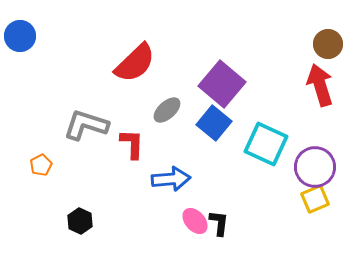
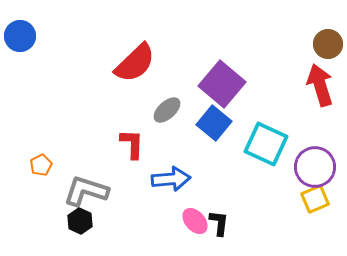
gray L-shape: moved 66 px down
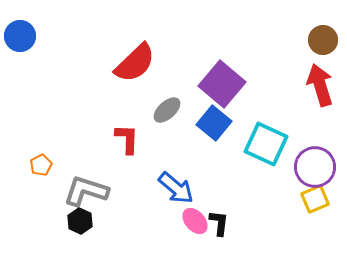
brown circle: moved 5 px left, 4 px up
red L-shape: moved 5 px left, 5 px up
blue arrow: moved 5 px right, 9 px down; rotated 45 degrees clockwise
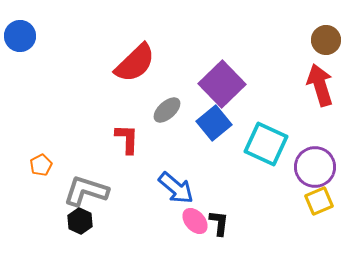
brown circle: moved 3 px right
purple square: rotated 6 degrees clockwise
blue square: rotated 12 degrees clockwise
yellow square: moved 4 px right, 2 px down
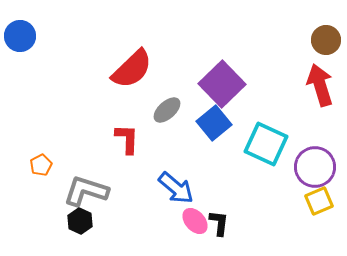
red semicircle: moved 3 px left, 6 px down
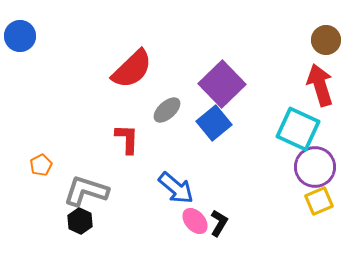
cyan square: moved 32 px right, 15 px up
black L-shape: rotated 24 degrees clockwise
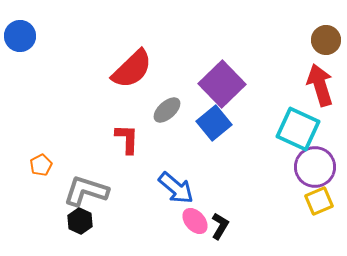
black L-shape: moved 1 px right, 3 px down
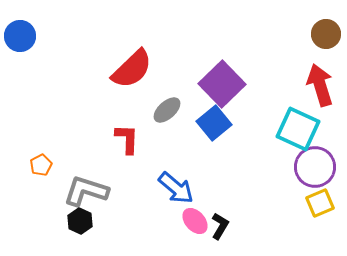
brown circle: moved 6 px up
yellow square: moved 1 px right, 2 px down
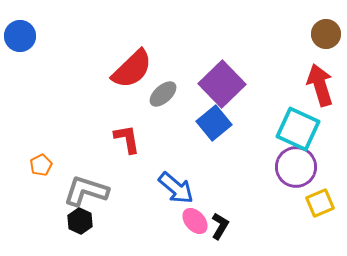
gray ellipse: moved 4 px left, 16 px up
red L-shape: rotated 12 degrees counterclockwise
purple circle: moved 19 px left
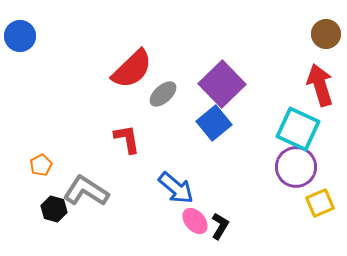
gray L-shape: rotated 15 degrees clockwise
black hexagon: moved 26 px left, 12 px up; rotated 10 degrees counterclockwise
